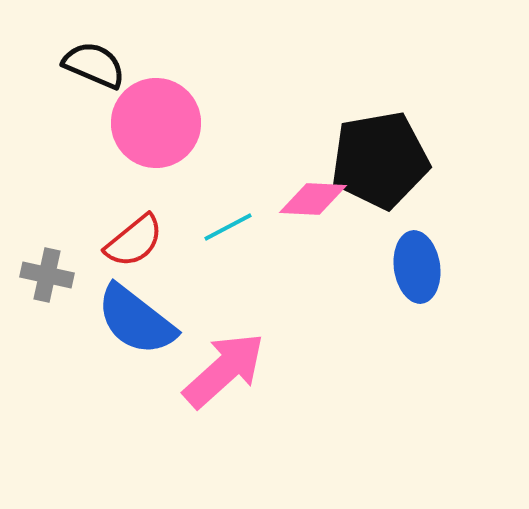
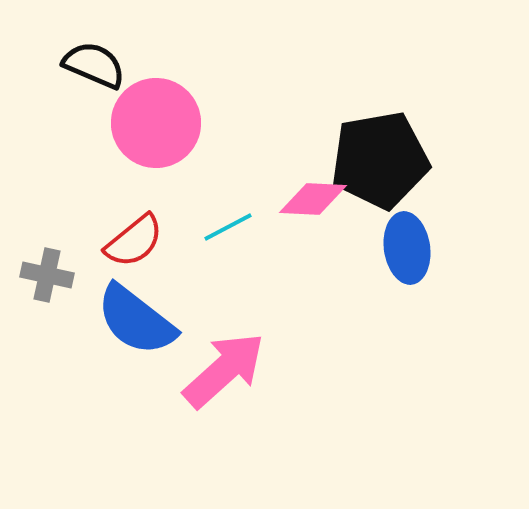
blue ellipse: moved 10 px left, 19 px up
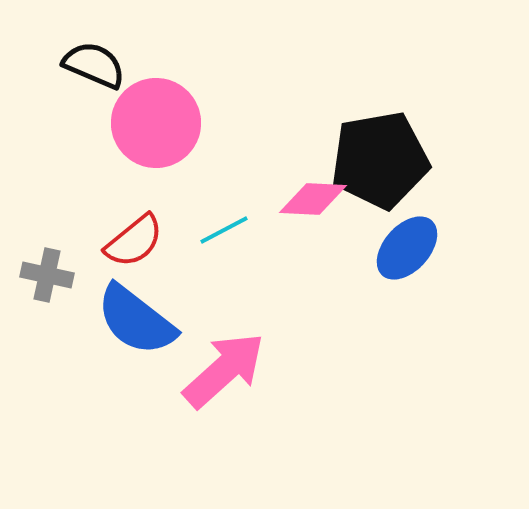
cyan line: moved 4 px left, 3 px down
blue ellipse: rotated 50 degrees clockwise
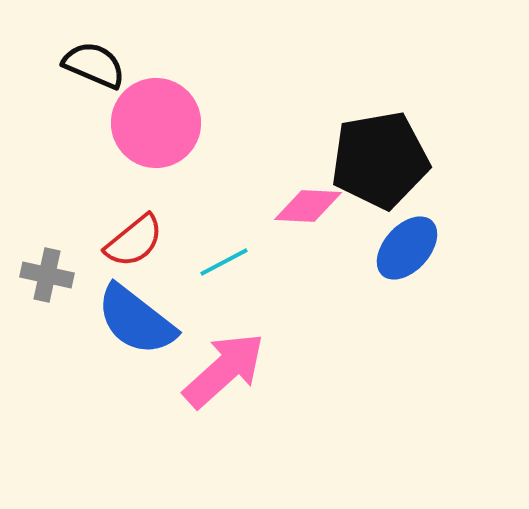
pink diamond: moved 5 px left, 7 px down
cyan line: moved 32 px down
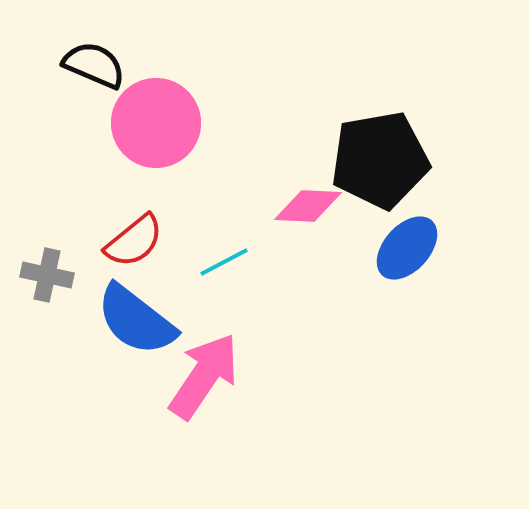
pink arrow: moved 20 px left, 6 px down; rotated 14 degrees counterclockwise
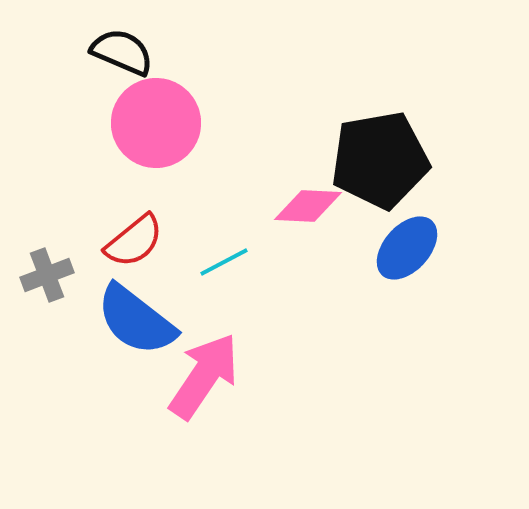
black semicircle: moved 28 px right, 13 px up
gray cross: rotated 33 degrees counterclockwise
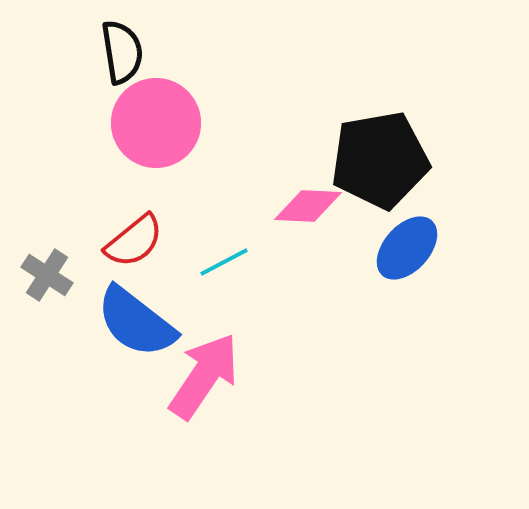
black semicircle: rotated 58 degrees clockwise
gray cross: rotated 36 degrees counterclockwise
blue semicircle: moved 2 px down
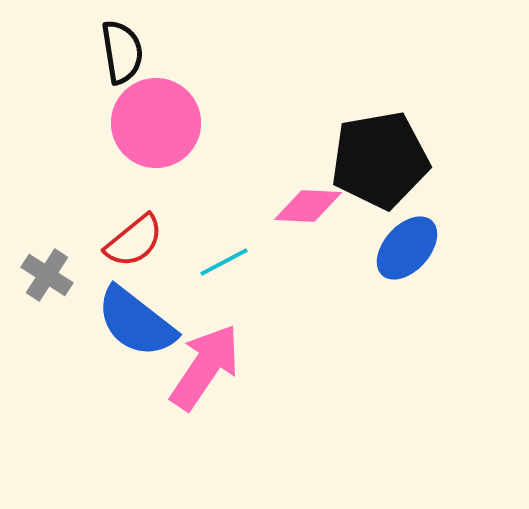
pink arrow: moved 1 px right, 9 px up
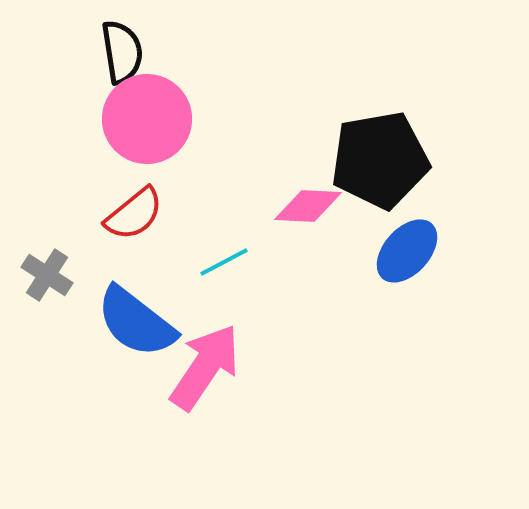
pink circle: moved 9 px left, 4 px up
red semicircle: moved 27 px up
blue ellipse: moved 3 px down
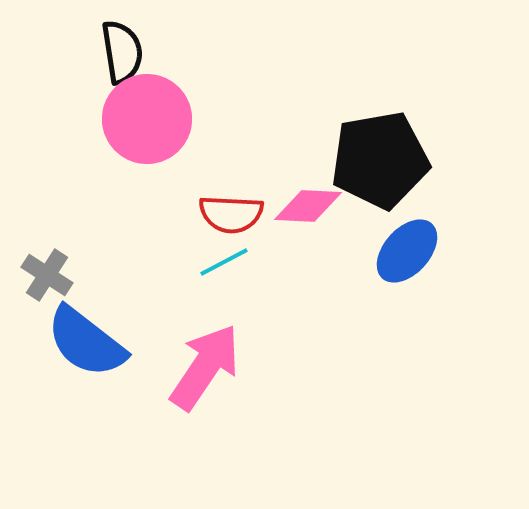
red semicircle: moved 97 px right; rotated 42 degrees clockwise
blue semicircle: moved 50 px left, 20 px down
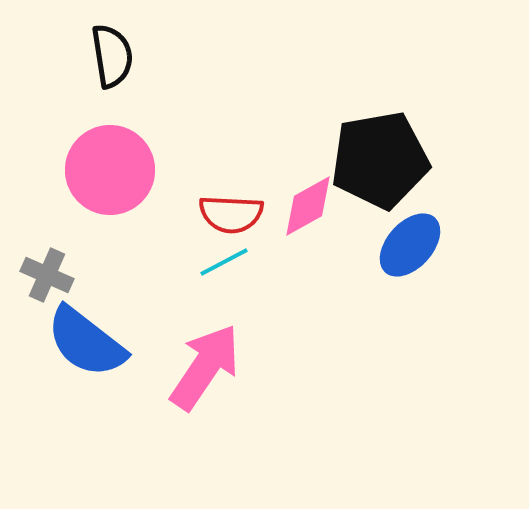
black semicircle: moved 10 px left, 4 px down
pink circle: moved 37 px left, 51 px down
pink diamond: rotated 32 degrees counterclockwise
blue ellipse: moved 3 px right, 6 px up
gray cross: rotated 9 degrees counterclockwise
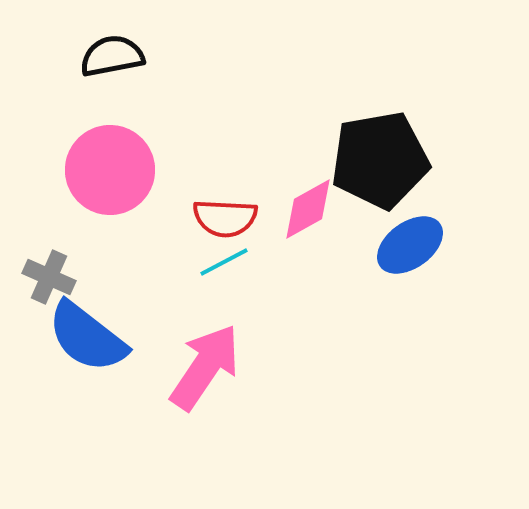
black semicircle: rotated 92 degrees counterclockwise
pink diamond: moved 3 px down
red semicircle: moved 6 px left, 4 px down
blue ellipse: rotated 12 degrees clockwise
gray cross: moved 2 px right, 2 px down
blue semicircle: moved 1 px right, 5 px up
